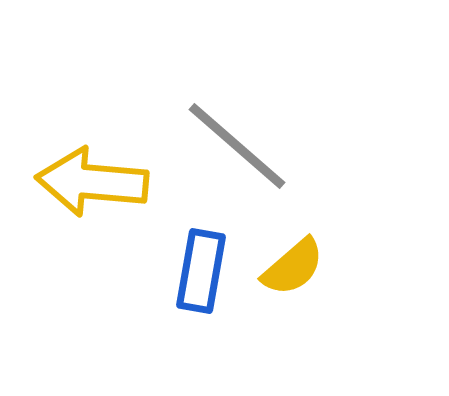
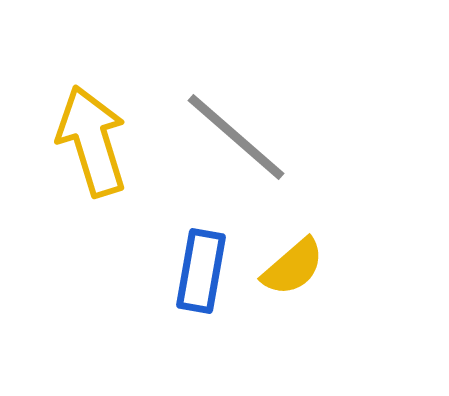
gray line: moved 1 px left, 9 px up
yellow arrow: moved 41 px up; rotated 68 degrees clockwise
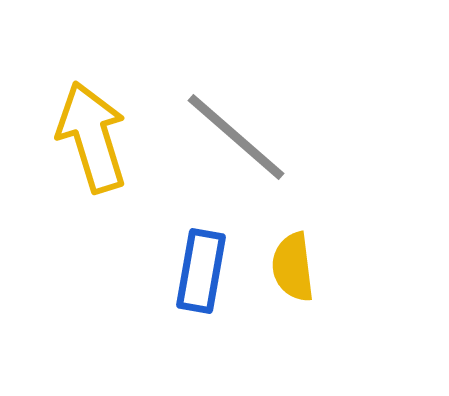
yellow arrow: moved 4 px up
yellow semicircle: rotated 124 degrees clockwise
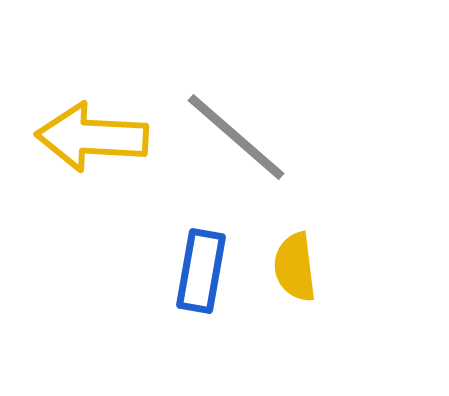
yellow arrow: rotated 70 degrees counterclockwise
yellow semicircle: moved 2 px right
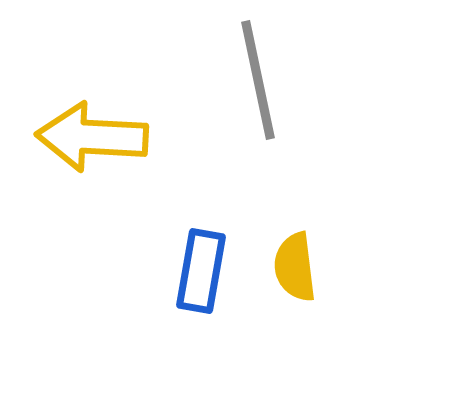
gray line: moved 22 px right, 57 px up; rotated 37 degrees clockwise
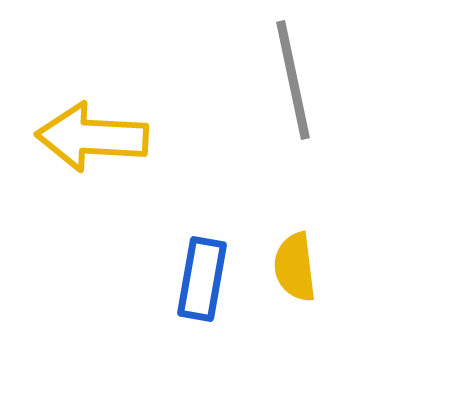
gray line: moved 35 px right
blue rectangle: moved 1 px right, 8 px down
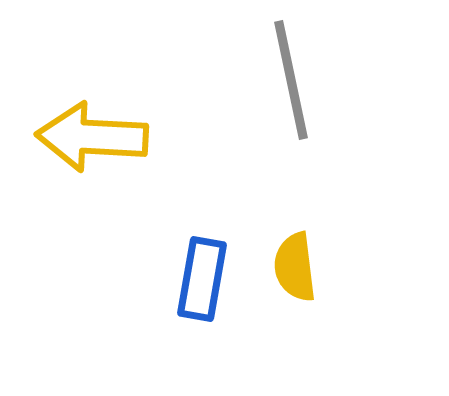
gray line: moved 2 px left
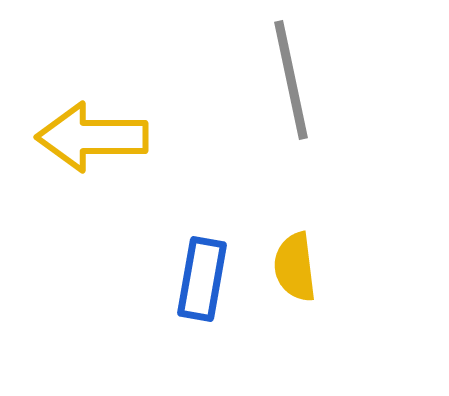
yellow arrow: rotated 3 degrees counterclockwise
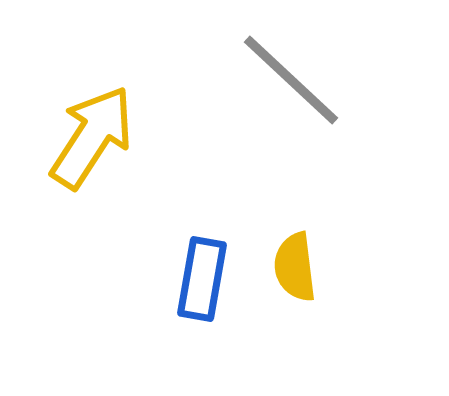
gray line: rotated 35 degrees counterclockwise
yellow arrow: rotated 123 degrees clockwise
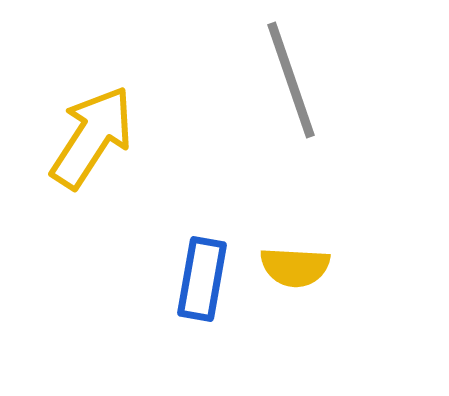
gray line: rotated 28 degrees clockwise
yellow semicircle: rotated 80 degrees counterclockwise
